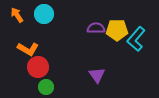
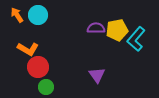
cyan circle: moved 6 px left, 1 px down
yellow pentagon: rotated 10 degrees counterclockwise
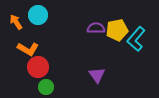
orange arrow: moved 1 px left, 7 px down
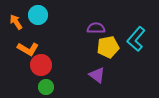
yellow pentagon: moved 9 px left, 17 px down
red circle: moved 3 px right, 2 px up
purple triangle: rotated 18 degrees counterclockwise
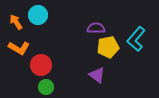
orange L-shape: moved 9 px left, 1 px up
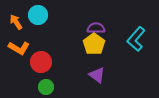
yellow pentagon: moved 14 px left, 3 px up; rotated 25 degrees counterclockwise
red circle: moved 3 px up
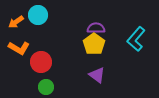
orange arrow: rotated 91 degrees counterclockwise
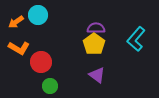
green circle: moved 4 px right, 1 px up
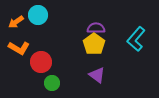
green circle: moved 2 px right, 3 px up
